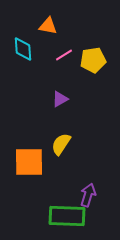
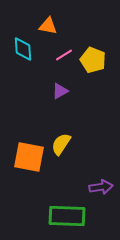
yellow pentagon: rotated 30 degrees clockwise
purple triangle: moved 8 px up
orange square: moved 5 px up; rotated 12 degrees clockwise
purple arrow: moved 13 px right, 8 px up; rotated 65 degrees clockwise
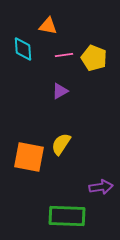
pink line: rotated 24 degrees clockwise
yellow pentagon: moved 1 px right, 2 px up
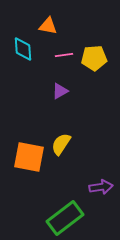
yellow pentagon: rotated 25 degrees counterclockwise
green rectangle: moved 2 px left, 2 px down; rotated 39 degrees counterclockwise
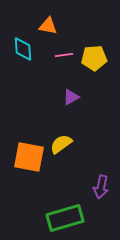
purple triangle: moved 11 px right, 6 px down
yellow semicircle: rotated 20 degrees clockwise
purple arrow: rotated 110 degrees clockwise
green rectangle: rotated 21 degrees clockwise
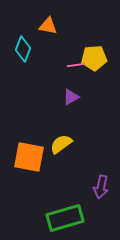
cyan diamond: rotated 25 degrees clockwise
pink line: moved 12 px right, 10 px down
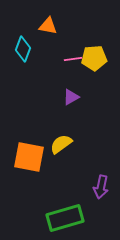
pink line: moved 3 px left, 6 px up
